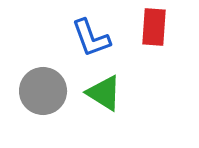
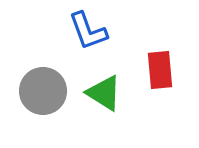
red rectangle: moved 6 px right, 43 px down; rotated 9 degrees counterclockwise
blue L-shape: moved 3 px left, 7 px up
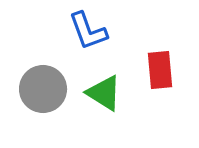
gray circle: moved 2 px up
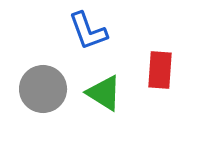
red rectangle: rotated 9 degrees clockwise
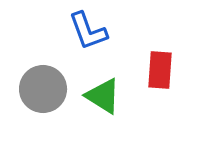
green triangle: moved 1 px left, 3 px down
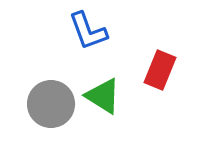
red rectangle: rotated 18 degrees clockwise
gray circle: moved 8 px right, 15 px down
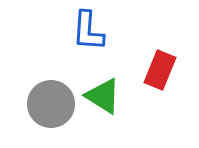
blue L-shape: rotated 24 degrees clockwise
